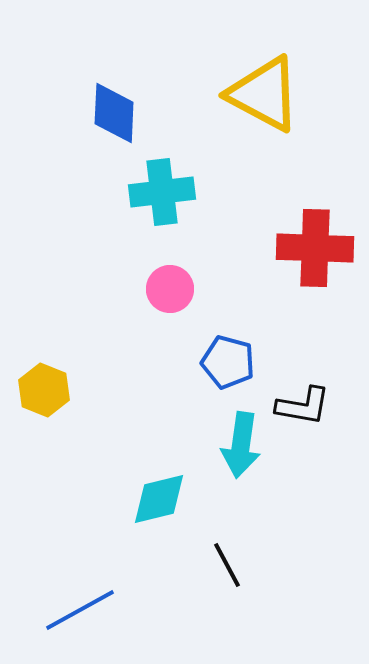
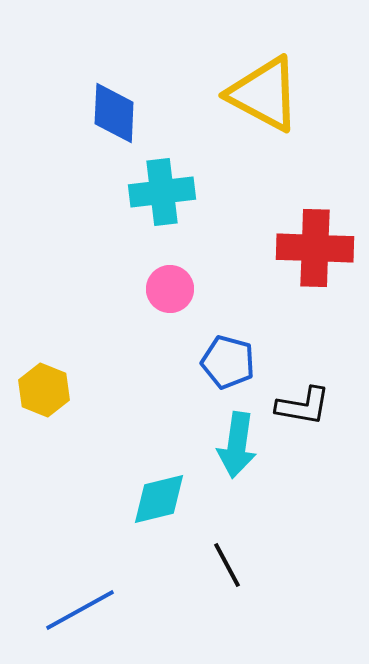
cyan arrow: moved 4 px left
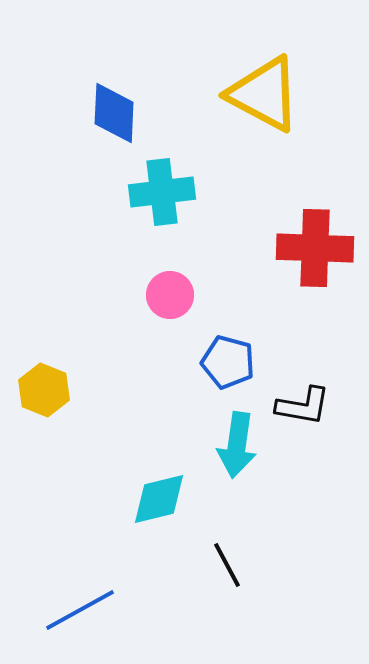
pink circle: moved 6 px down
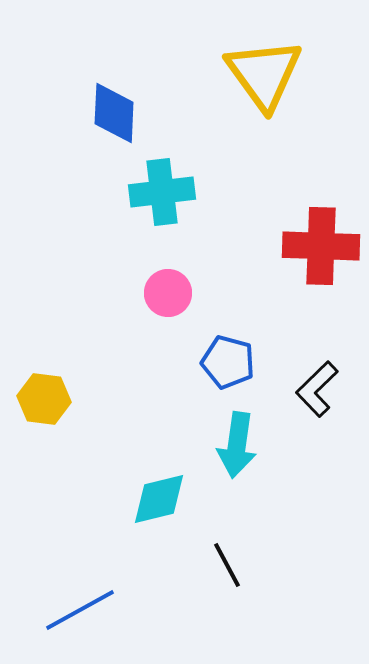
yellow triangle: moved 20 px up; rotated 26 degrees clockwise
red cross: moved 6 px right, 2 px up
pink circle: moved 2 px left, 2 px up
yellow hexagon: moved 9 px down; rotated 15 degrees counterclockwise
black L-shape: moved 14 px right, 17 px up; rotated 126 degrees clockwise
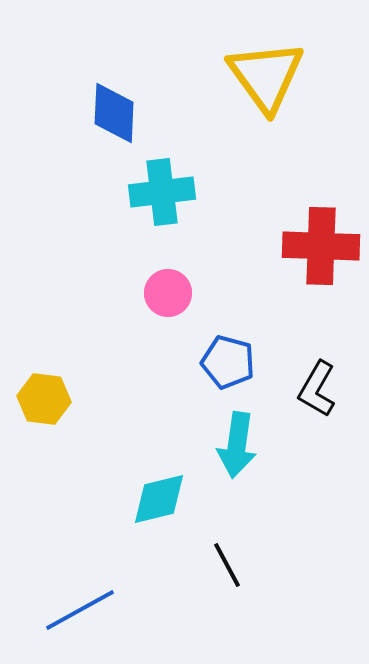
yellow triangle: moved 2 px right, 2 px down
black L-shape: rotated 16 degrees counterclockwise
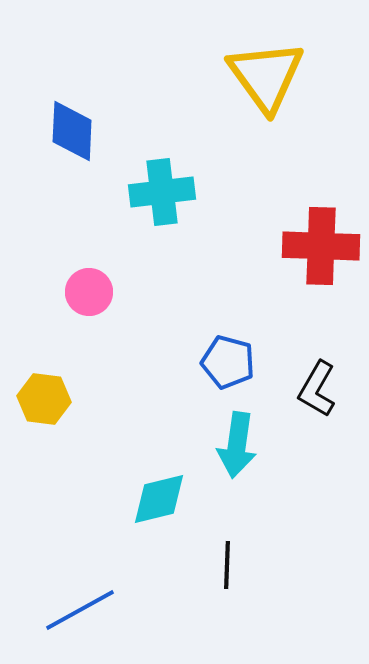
blue diamond: moved 42 px left, 18 px down
pink circle: moved 79 px left, 1 px up
black line: rotated 30 degrees clockwise
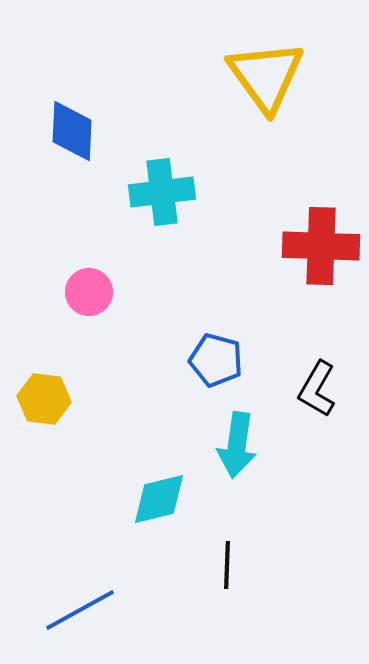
blue pentagon: moved 12 px left, 2 px up
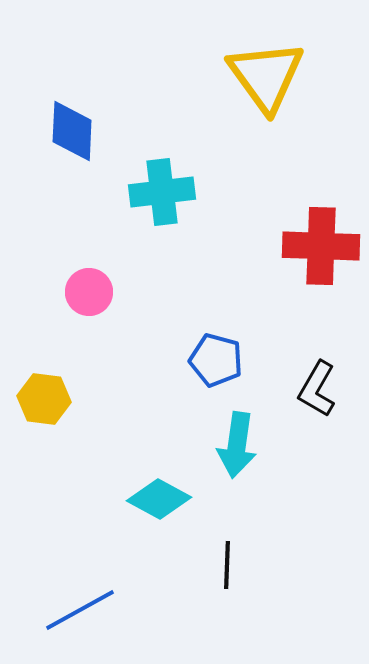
cyan diamond: rotated 42 degrees clockwise
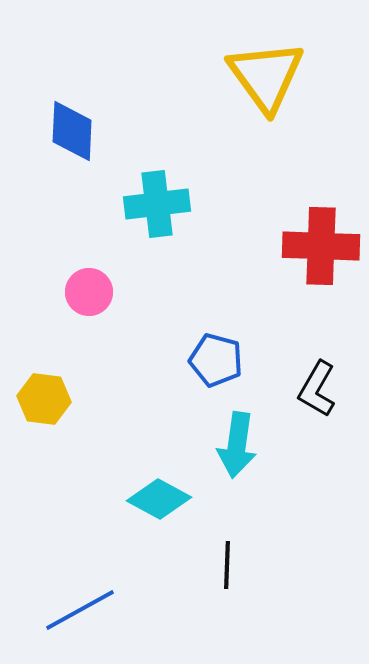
cyan cross: moved 5 px left, 12 px down
